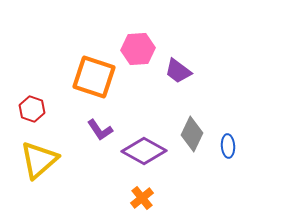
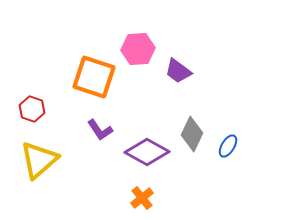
blue ellipse: rotated 35 degrees clockwise
purple diamond: moved 3 px right, 1 px down
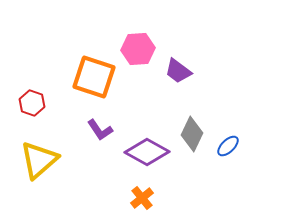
red hexagon: moved 6 px up
blue ellipse: rotated 15 degrees clockwise
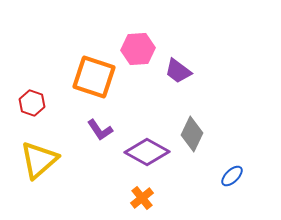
blue ellipse: moved 4 px right, 30 px down
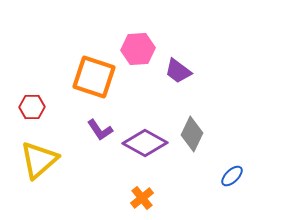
red hexagon: moved 4 px down; rotated 20 degrees counterclockwise
purple diamond: moved 2 px left, 9 px up
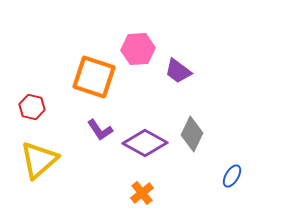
red hexagon: rotated 15 degrees clockwise
blue ellipse: rotated 15 degrees counterclockwise
orange cross: moved 5 px up
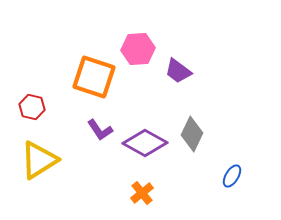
yellow triangle: rotated 9 degrees clockwise
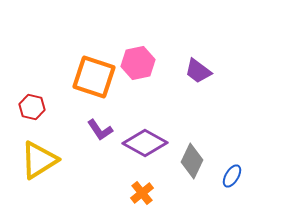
pink hexagon: moved 14 px down; rotated 8 degrees counterclockwise
purple trapezoid: moved 20 px right
gray diamond: moved 27 px down
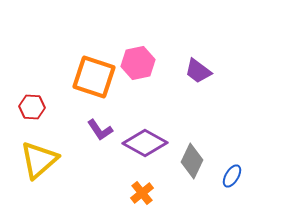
red hexagon: rotated 10 degrees counterclockwise
yellow triangle: rotated 9 degrees counterclockwise
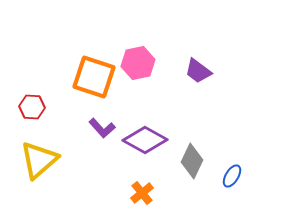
purple L-shape: moved 2 px right, 2 px up; rotated 8 degrees counterclockwise
purple diamond: moved 3 px up
